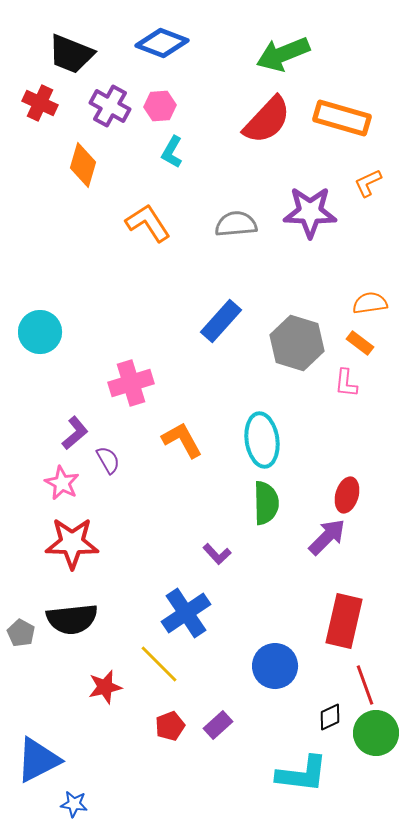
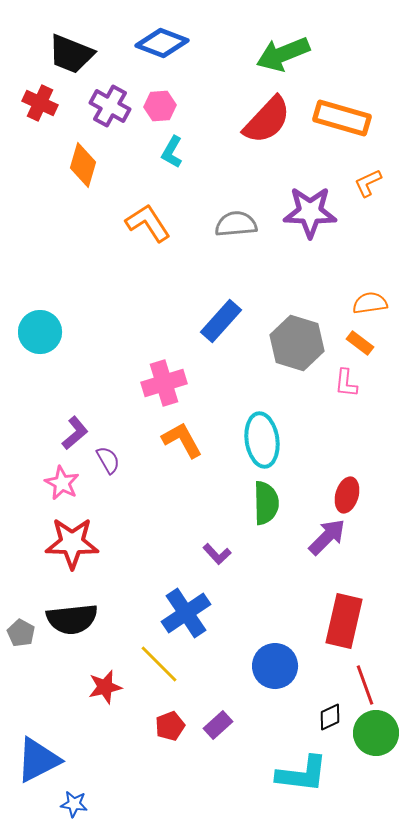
pink cross at (131, 383): moved 33 px right
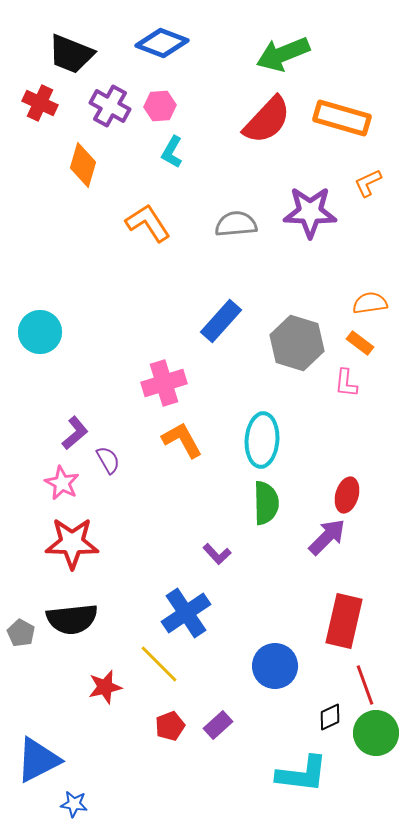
cyan ellipse at (262, 440): rotated 12 degrees clockwise
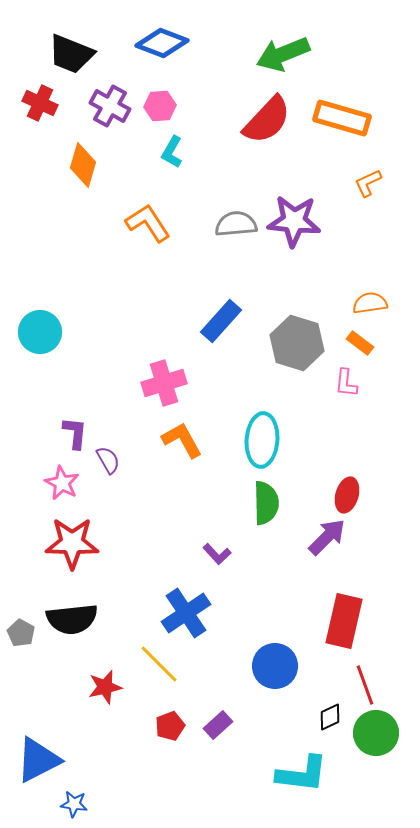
purple star at (310, 212): moved 16 px left, 9 px down; rotated 4 degrees clockwise
purple L-shape at (75, 433): rotated 44 degrees counterclockwise
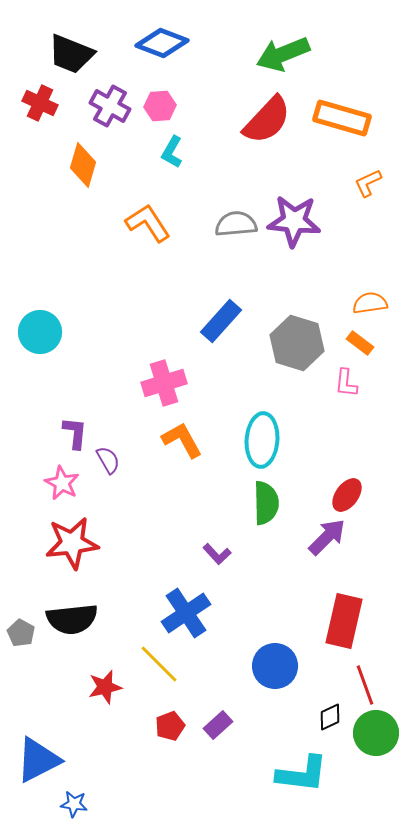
red ellipse at (347, 495): rotated 20 degrees clockwise
red star at (72, 543): rotated 8 degrees counterclockwise
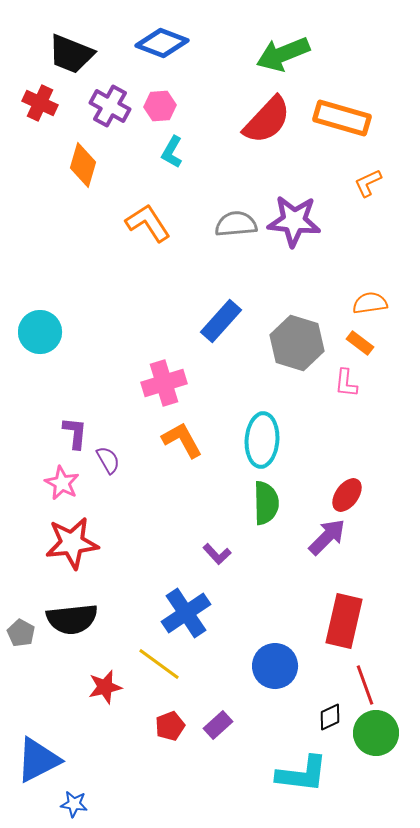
yellow line at (159, 664): rotated 9 degrees counterclockwise
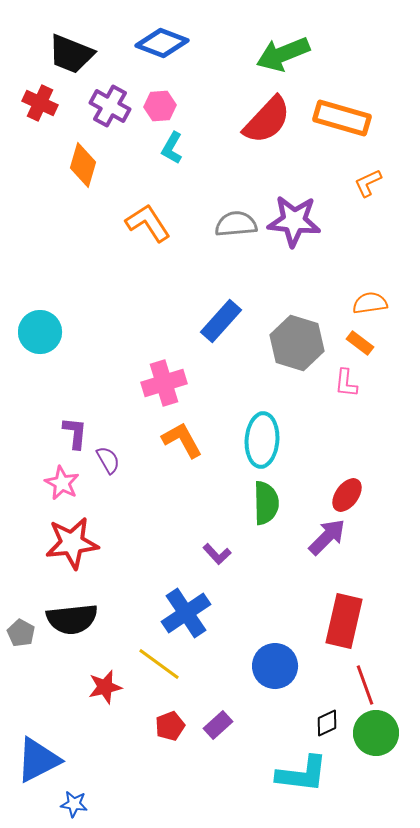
cyan L-shape at (172, 152): moved 4 px up
black diamond at (330, 717): moved 3 px left, 6 px down
